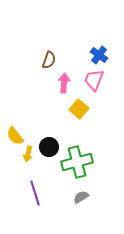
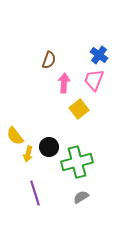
yellow square: rotated 12 degrees clockwise
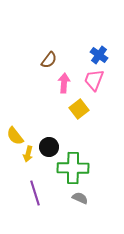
brown semicircle: rotated 18 degrees clockwise
green cross: moved 4 px left, 6 px down; rotated 16 degrees clockwise
gray semicircle: moved 1 px left, 1 px down; rotated 56 degrees clockwise
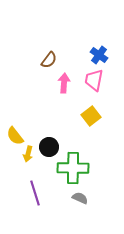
pink trapezoid: rotated 10 degrees counterclockwise
yellow square: moved 12 px right, 7 px down
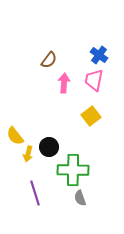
green cross: moved 2 px down
gray semicircle: rotated 133 degrees counterclockwise
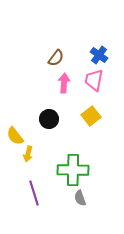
brown semicircle: moved 7 px right, 2 px up
black circle: moved 28 px up
purple line: moved 1 px left
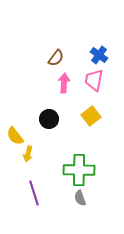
green cross: moved 6 px right
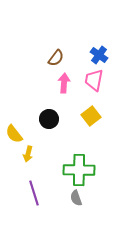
yellow semicircle: moved 1 px left, 2 px up
gray semicircle: moved 4 px left
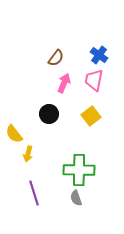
pink arrow: rotated 18 degrees clockwise
black circle: moved 5 px up
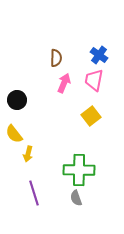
brown semicircle: rotated 36 degrees counterclockwise
black circle: moved 32 px left, 14 px up
